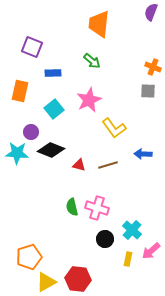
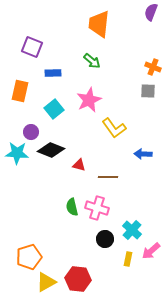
brown line: moved 12 px down; rotated 18 degrees clockwise
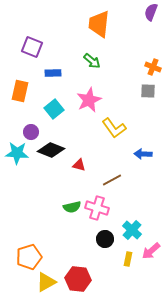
brown line: moved 4 px right, 3 px down; rotated 30 degrees counterclockwise
green semicircle: rotated 90 degrees counterclockwise
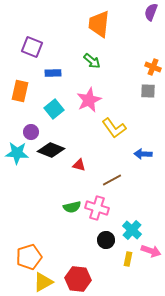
black circle: moved 1 px right, 1 px down
pink arrow: rotated 120 degrees counterclockwise
yellow triangle: moved 3 px left
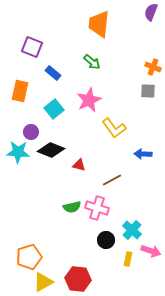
green arrow: moved 1 px down
blue rectangle: rotated 42 degrees clockwise
cyan star: moved 1 px right, 1 px up
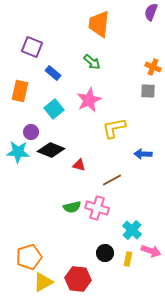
yellow L-shape: rotated 115 degrees clockwise
black circle: moved 1 px left, 13 px down
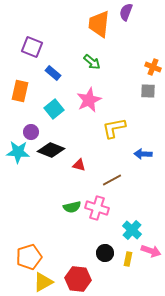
purple semicircle: moved 25 px left
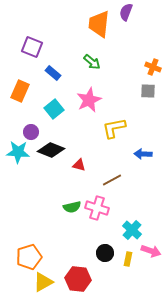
orange rectangle: rotated 10 degrees clockwise
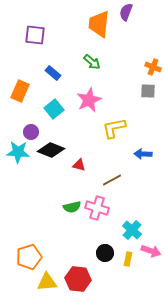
purple square: moved 3 px right, 12 px up; rotated 15 degrees counterclockwise
yellow triangle: moved 4 px right; rotated 25 degrees clockwise
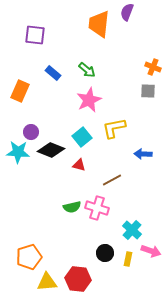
purple semicircle: moved 1 px right
green arrow: moved 5 px left, 8 px down
cyan square: moved 28 px right, 28 px down
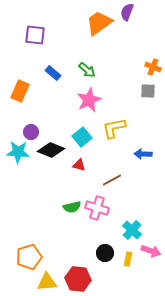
orange trapezoid: moved 1 px up; rotated 48 degrees clockwise
